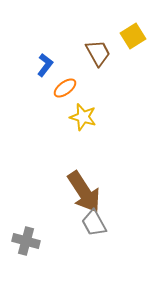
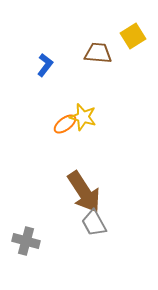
brown trapezoid: rotated 56 degrees counterclockwise
orange ellipse: moved 36 px down
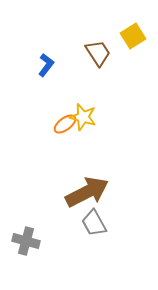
brown trapezoid: rotated 52 degrees clockwise
blue L-shape: moved 1 px right
brown arrow: moved 3 px right; rotated 84 degrees counterclockwise
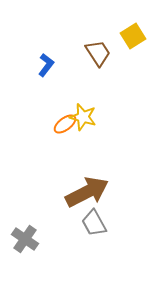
gray cross: moved 1 px left, 2 px up; rotated 20 degrees clockwise
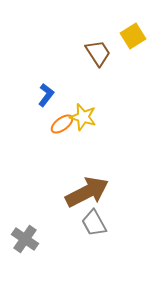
blue L-shape: moved 30 px down
orange ellipse: moved 3 px left
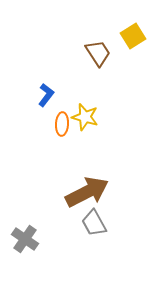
yellow star: moved 2 px right
orange ellipse: rotated 50 degrees counterclockwise
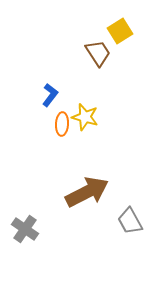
yellow square: moved 13 px left, 5 px up
blue L-shape: moved 4 px right
gray trapezoid: moved 36 px right, 2 px up
gray cross: moved 10 px up
